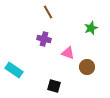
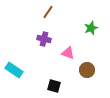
brown line: rotated 64 degrees clockwise
brown circle: moved 3 px down
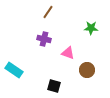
green star: rotated 24 degrees clockwise
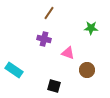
brown line: moved 1 px right, 1 px down
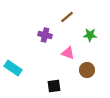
brown line: moved 18 px right, 4 px down; rotated 16 degrees clockwise
green star: moved 1 px left, 7 px down
purple cross: moved 1 px right, 4 px up
cyan rectangle: moved 1 px left, 2 px up
black square: rotated 24 degrees counterclockwise
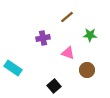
purple cross: moved 2 px left, 3 px down; rotated 24 degrees counterclockwise
black square: rotated 32 degrees counterclockwise
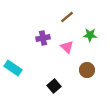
pink triangle: moved 1 px left, 6 px up; rotated 24 degrees clockwise
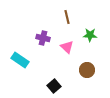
brown line: rotated 64 degrees counterclockwise
purple cross: rotated 24 degrees clockwise
cyan rectangle: moved 7 px right, 8 px up
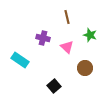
green star: rotated 16 degrees clockwise
brown circle: moved 2 px left, 2 px up
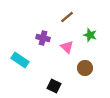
brown line: rotated 64 degrees clockwise
black square: rotated 24 degrees counterclockwise
